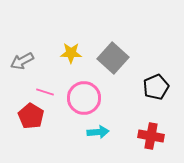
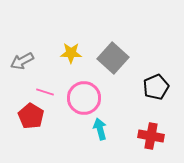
cyan arrow: moved 2 px right, 3 px up; rotated 100 degrees counterclockwise
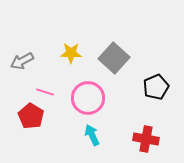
gray square: moved 1 px right
pink circle: moved 4 px right
cyan arrow: moved 8 px left, 6 px down; rotated 10 degrees counterclockwise
red cross: moved 5 px left, 3 px down
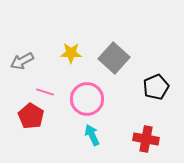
pink circle: moved 1 px left, 1 px down
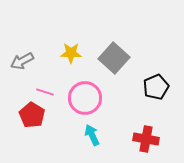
pink circle: moved 2 px left, 1 px up
red pentagon: moved 1 px right, 1 px up
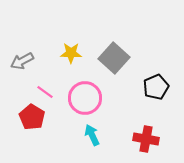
pink line: rotated 18 degrees clockwise
red pentagon: moved 2 px down
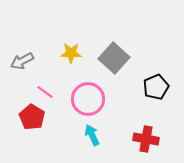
pink circle: moved 3 px right, 1 px down
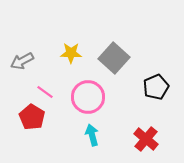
pink circle: moved 2 px up
cyan arrow: rotated 10 degrees clockwise
red cross: rotated 30 degrees clockwise
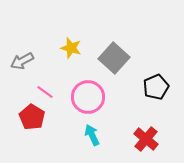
yellow star: moved 5 px up; rotated 15 degrees clockwise
cyan arrow: rotated 10 degrees counterclockwise
